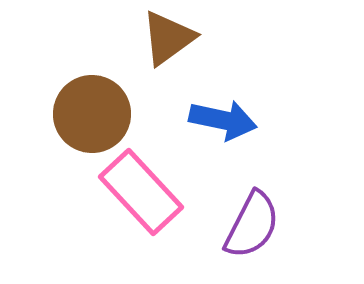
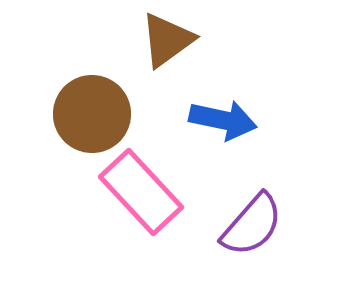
brown triangle: moved 1 px left, 2 px down
purple semicircle: rotated 14 degrees clockwise
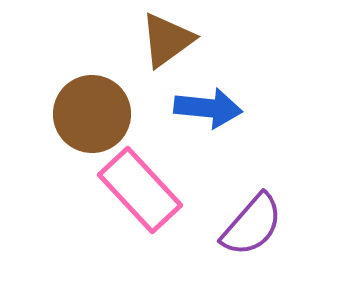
blue arrow: moved 15 px left, 12 px up; rotated 6 degrees counterclockwise
pink rectangle: moved 1 px left, 2 px up
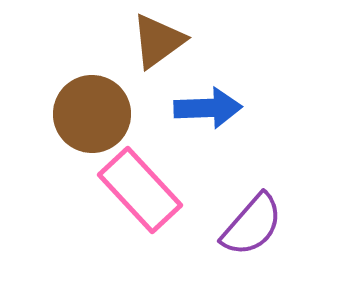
brown triangle: moved 9 px left, 1 px down
blue arrow: rotated 8 degrees counterclockwise
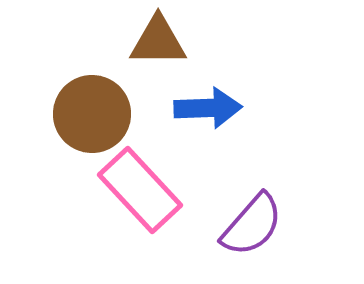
brown triangle: rotated 36 degrees clockwise
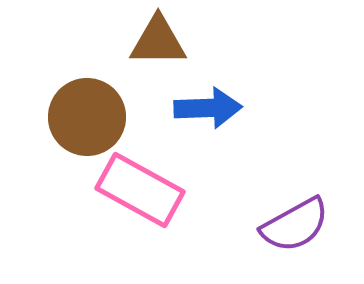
brown circle: moved 5 px left, 3 px down
pink rectangle: rotated 18 degrees counterclockwise
purple semicircle: moved 43 px right; rotated 20 degrees clockwise
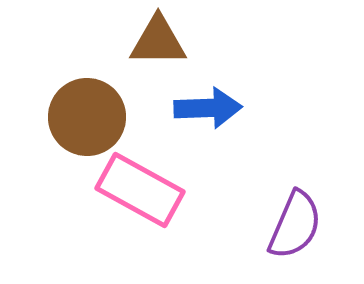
purple semicircle: rotated 38 degrees counterclockwise
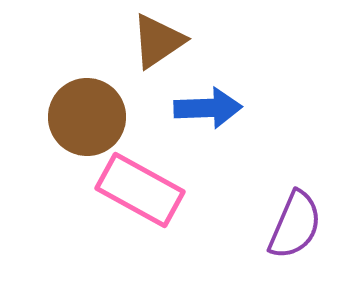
brown triangle: rotated 34 degrees counterclockwise
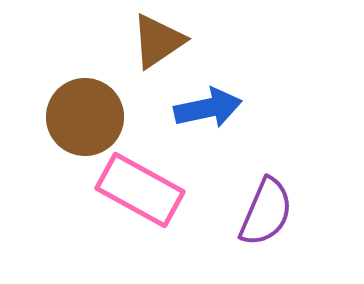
blue arrow: rotated 10 degrees counterclockwise
brown circle: moved 2 px left
purple semicircle: moved 29 px left, 13 px up
